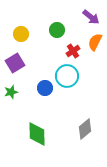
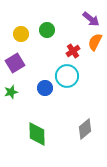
purple arrow: moved 2 px down
green circle: moved 10 px left
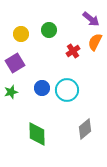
green circle: moved 2 px right
cyan circle: moved 14 px down
blue circle: moved 3 px left
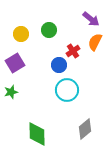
blue circle: moved 17 px right, 23 px up
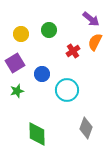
blue circle: moved 17 px left, 9 px down
green star: moved 6 px right, 1 px up
gray diamond: moved 1 px right, 1 px up; rotated 30 degrees counterclockwise
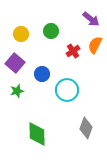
green circle: moved 2 px right, 1 px down
orange semicircle: moved 3 px down
purple square: rotated 18 degrees counterclockwise
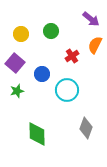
red cross: moved 1 px left, 5 px down
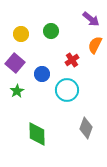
red cross: moved 4 px down
green star: rotated 16 degrees counterclockwise
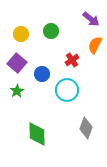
purple square: moved 2 px right
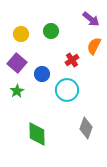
orange semicircle: moved 1 px left, 1 px down
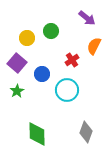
purple arrow: moved 4 px left, 1 px up
yellow circle: moved 6 px right, 4 px down
gray diamond: moved 4 px down
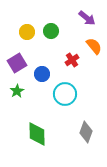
yellow circle: moved 6 px up
orange semicircle: rotated 114 degrees clockwise
purple square: rotated 18 degrees clockwise
cyan circle: moved 2 px left, 4 px down
